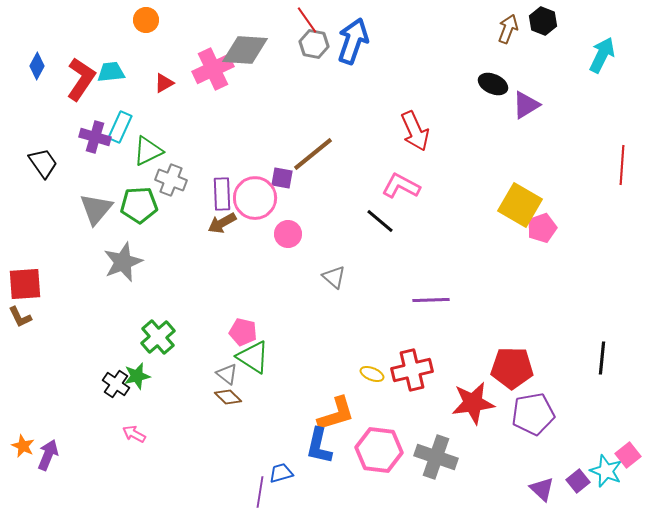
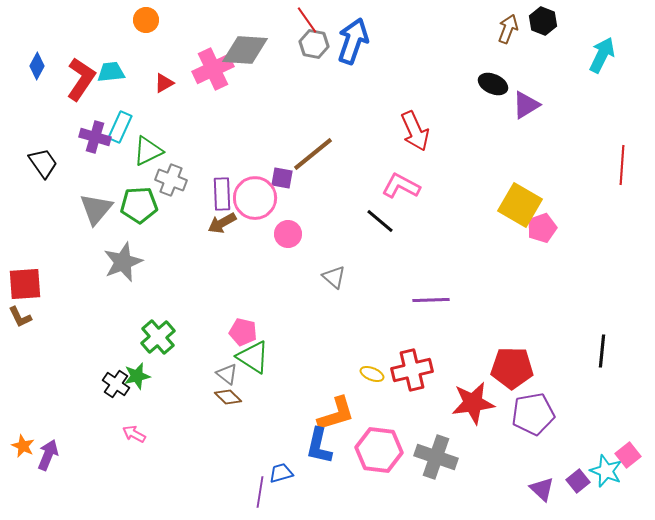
black line at (602, 358): moved 7 px up
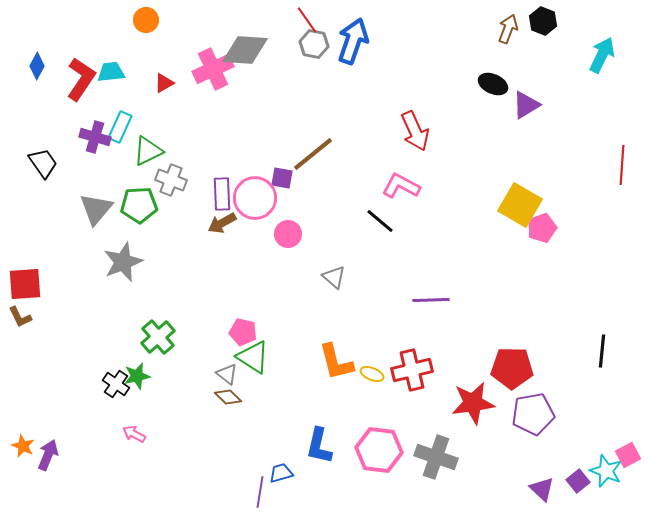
orange L-shape at (336, 414): moved 52 px up; rotated 93 degrees clockwise
pink square at (628, 455): rotated 10 degrees clockwise
